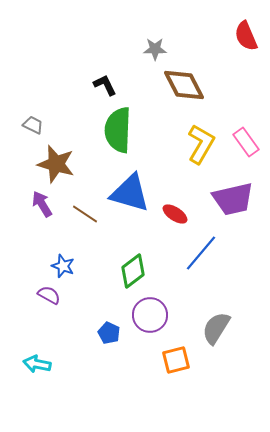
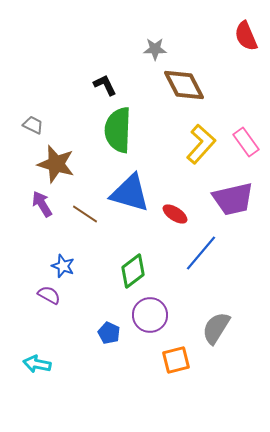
yellow L-shape: rotated 12 degrees clockwise
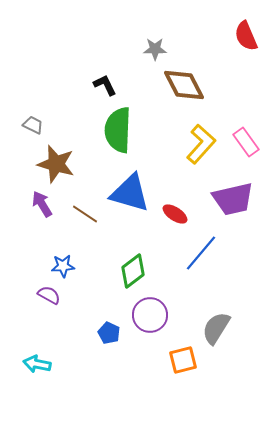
blue star: rotated 25 degrees counterclockwise
orange square: moved 7 px right
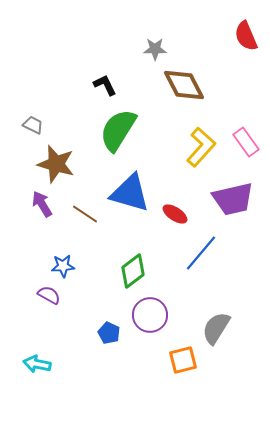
green semicircle: rotated 30 degrees clockwise
yellow L-shape: moved 3 px down
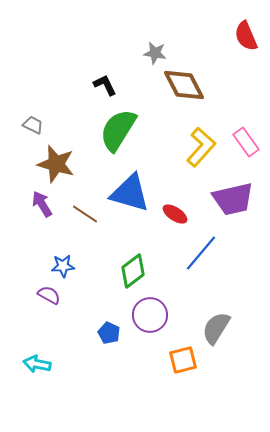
gray star: moved 4 px down; rotated 10 degrees clockwise
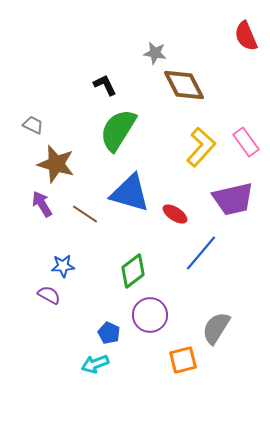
cyan arrow: moved 58 px right; rotated 32 degrees counterclockwise
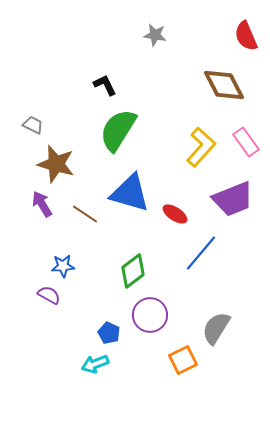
gray star: moved 18 px up
brown diamond: moved 40 px right
purple trapezoid: rotated 9 degrees counterclockwise
orange square: rotated 12 degrees counterclockwise
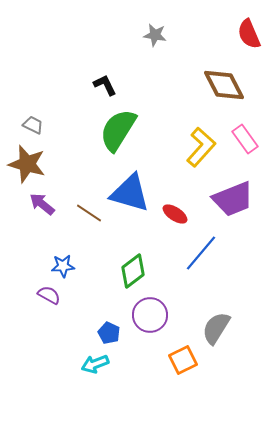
red semicircle: moved 3 px right, 2 px up
pink rectangle: moved 1 px left, 3 px up
brown star: moved 29 px left
purple arrow: rotated 20 degrees counterclockwise
brown line: moved 4 px right, 1 px up
